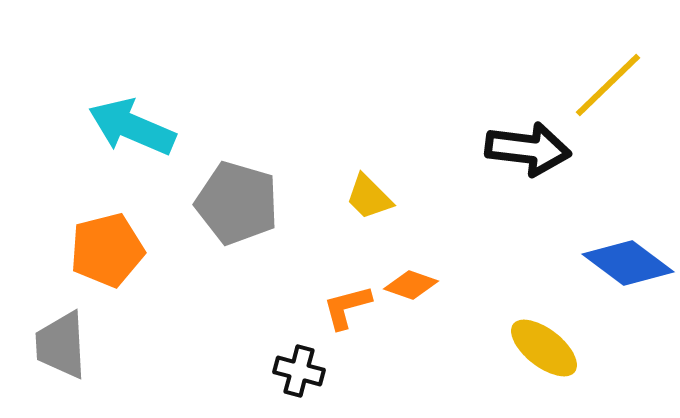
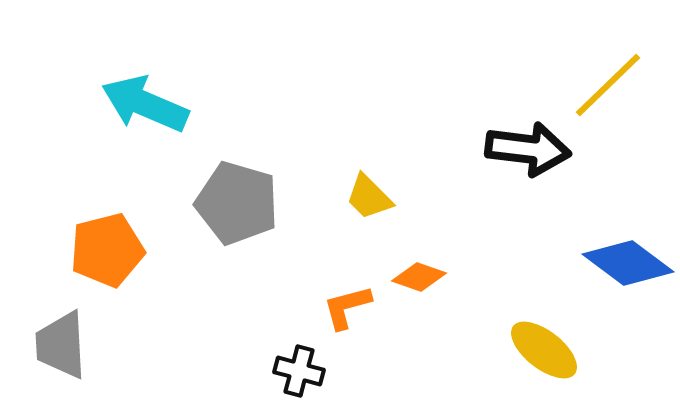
cyan arrow: moved 13 px right, 23 px up
orange diamond: moved 8 px right, 8 px up
yellow ellipse: moved 2 px down
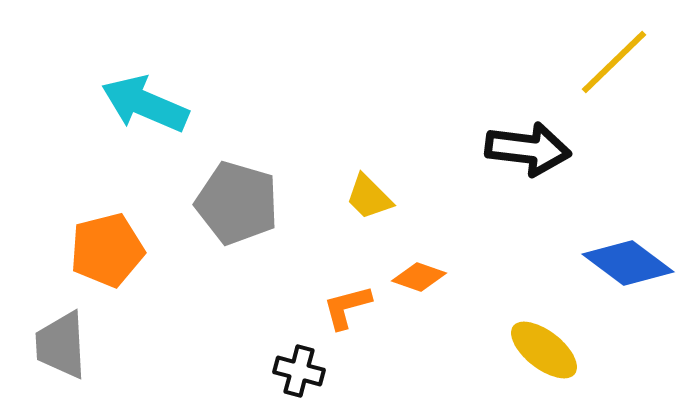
yellow line: moved 6 px right, 23 px up
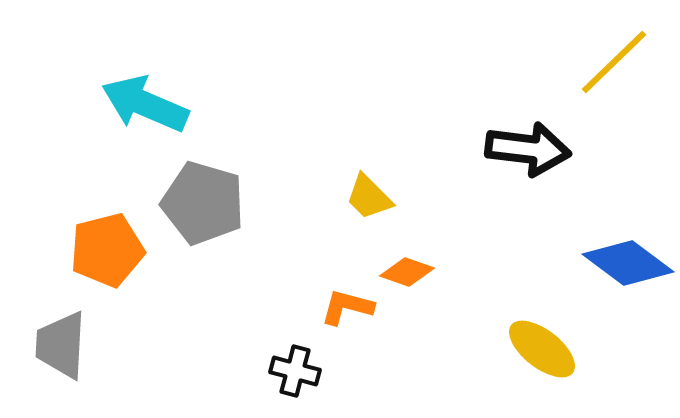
gray pentagon: moved 34 px left
orange diamond: moved 12 px left, 5 px up
orange L-shape: rotated 30 degrees clockwise
gray trapezoid: rotated 6 degrees clockwise
yellow ellipse: moved 2 px left, 1 px up
black cross: moved 4 px left
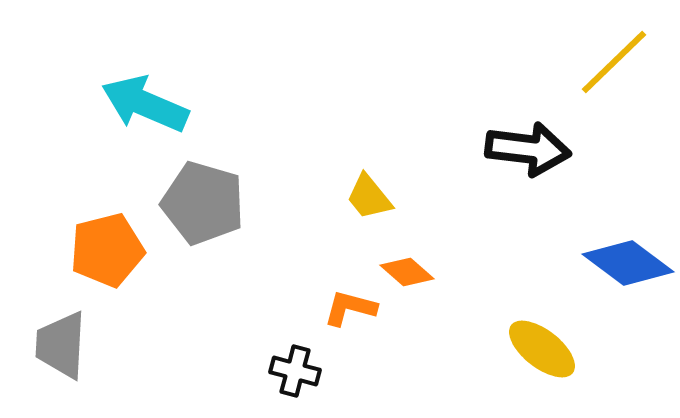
yellow trapezoid: rotated 6 degrees clockwise
orange diamond: rotated 22 degrees clockwise
orange L-shape: moved 3 px right, 1 px down
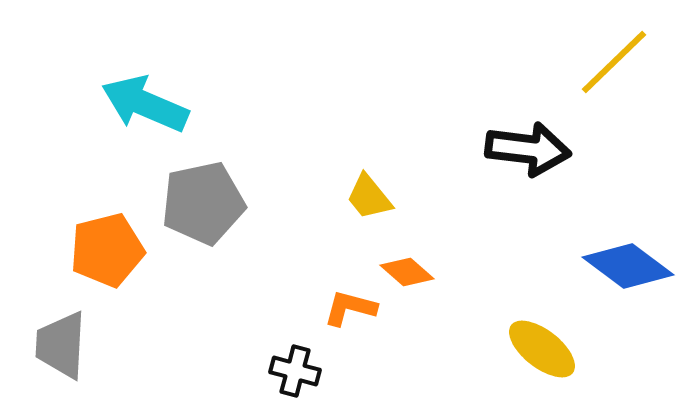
gray pentagon: rotated 28 degrees counterclockwise
blue diamond: moved 3 px down
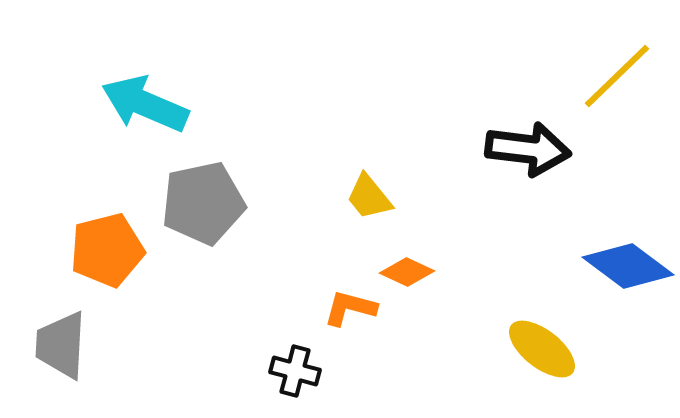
yellow line: moved 3 px right, 14 px down
orange diamond: rotated 16 degrees counterclockwise
